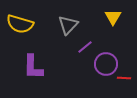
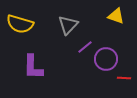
yellow triangle: moved 3 px right, 1 px up; rotated 42 degrees counterclockwise
purple circle: moved 5 px up
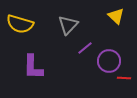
yellow triangle: rotated 24 degrees clockwise
purple line: moved 1 px down
purple circle: moved 3 px right, 2 px down
